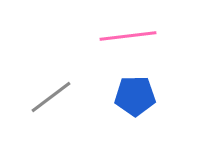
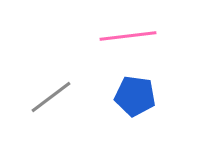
blue pentagon: rotated 9 degrees clockwise
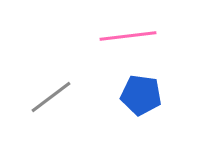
blue pentagon: moved 6 px right, 1 px up
